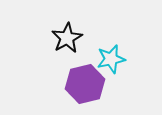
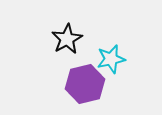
black star: moved 1 px down
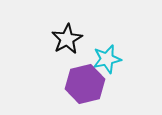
cyan star: moved 4 px left
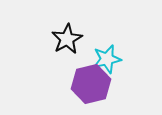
purple hexagon: moved 6 px right
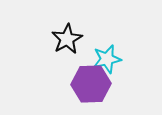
purple hexagon: rotated 12 degrees clockwise
